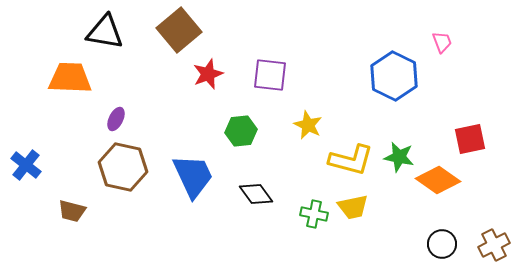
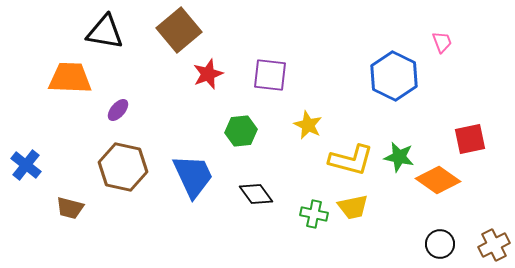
purple ellipse: moved 2 px right, 9 px up; rotated 15 degrees clockwise
brown trapezoid: moved 2 px left, 3 px up
black circle: moved 2 px left
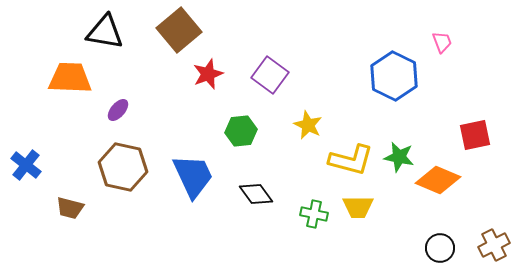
purple square: rotated 30 degrees clockwise
red square: moved 5 px right, 4 px up
orange diamond: rotated 12 degrees counterclockwise
yellow trapezoid: moved 5 px right; rotated 12 degrees clockwise
black circle: moved 4 px down
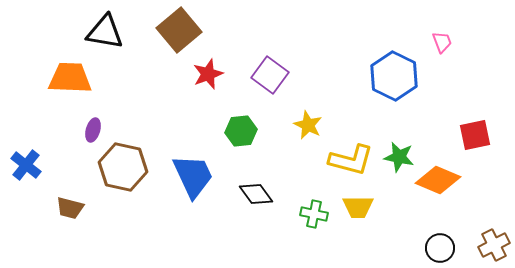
purple ellipse: moved 25 px left, 20 px down; rotated 25 degrees counterclockwise
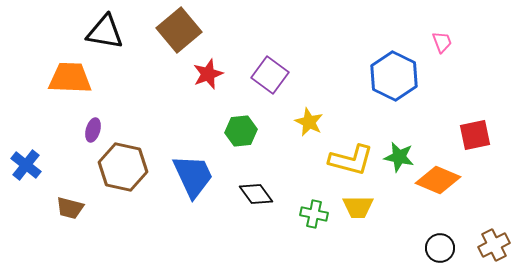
yellow star: moved 1 px right, 3 px up
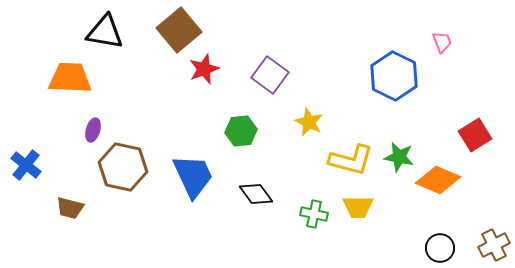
red star: moved 4 px left, 5 px up
red square: rotated 20 degrees counterclockwise
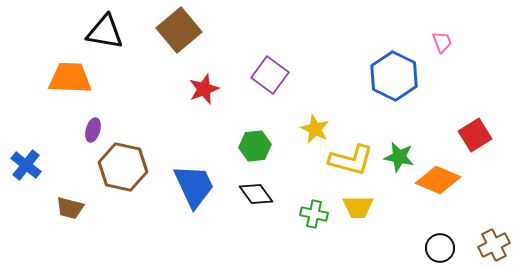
red star: moved 20 px down
yellow star: moved 6 px right, 7 px down
green hexagon: moved 14 px right, 15 px down
blue trapezoid: moved 1 px right, 10 px down
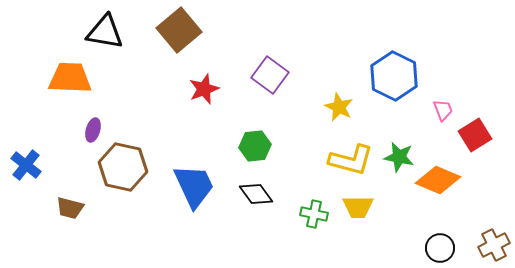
pink trapezoid: moved 1 px right, 68 px down
yellow star: moved 24 px right, 22 px up
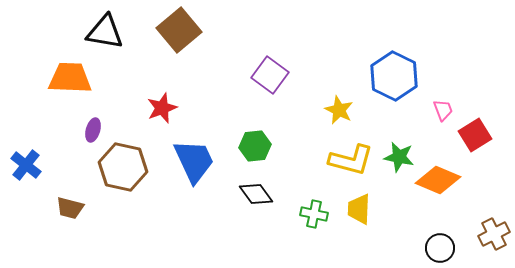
red star: moved 42 px left, 19 px down
yellow star: moved 3 px down
blue trapezoid: moved 25 px up
yellow trapezoid: moved 1 px right, 2 px down; rotated 92 degrees clockwise
brown cross: moved 11 px up
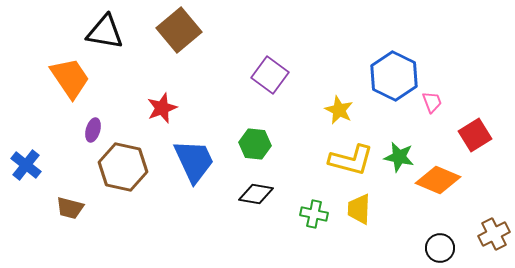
orange trapezoid: rotated 54 degrees clockwise
pink trapezoid: moved 11 px left, 8 px up
green hexagon: moved 2 px up; rotated 12 degrees clockwise
black diamond: rotated 44 degrees counterclockwise
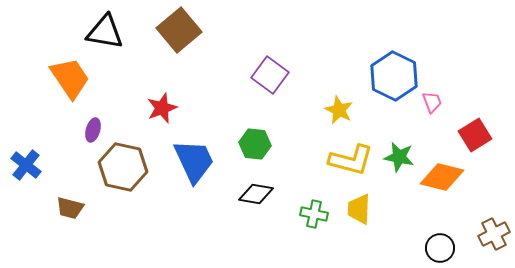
orange diamond: moved 4 px right, 3 px up; rotated 9 degrees counterclockwise
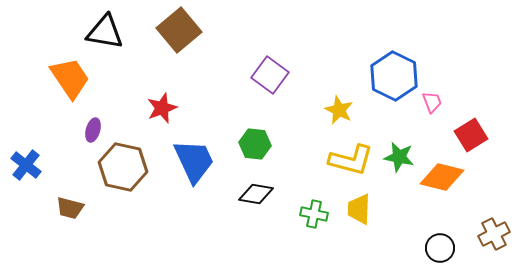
red square: moved 4 px left
